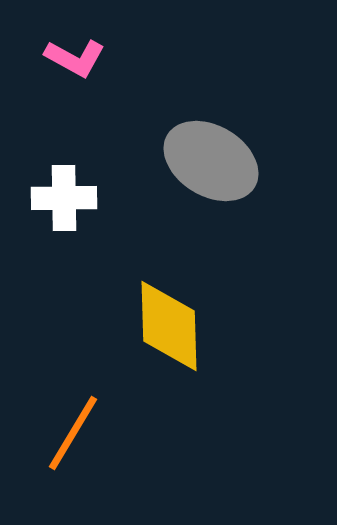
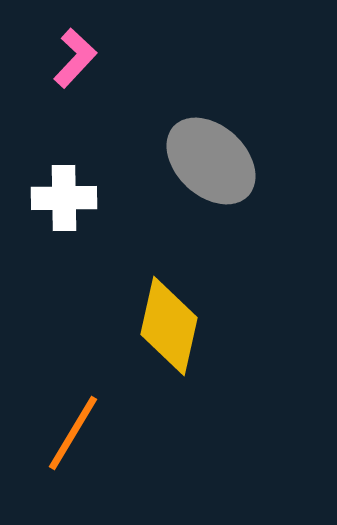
pink L-shape: rotated 76 degrees counterclockwise
gray ellipse: rotated 12 degrees clockwise
yellow diamond: rotated 14 degrees clockwise
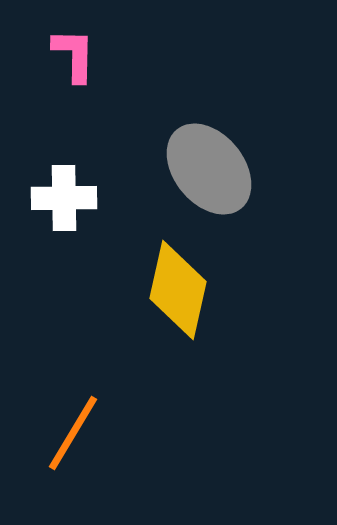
pink L-shape: moved 1 px left, 3 px up; rotated 42 degrees counterclockwise
gray ellipse: moved 2 px left, 8 px down; rotated 8 degrees clockwise
yellow diamond: moved 9 px right, 36 px up
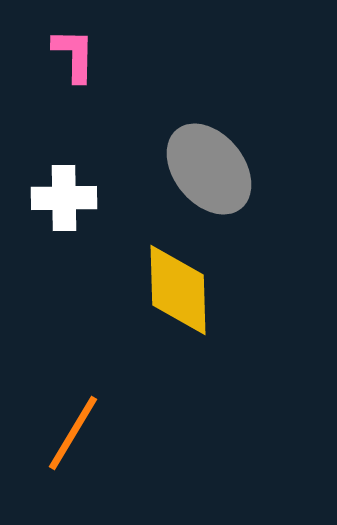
yellow diamond: rotated 14 degrees counterclockwise
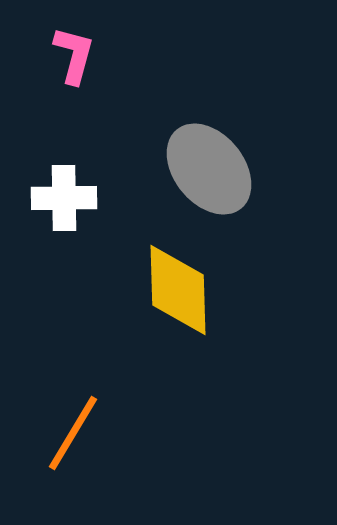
pink L-shape: rotated 14 degrees clockwise
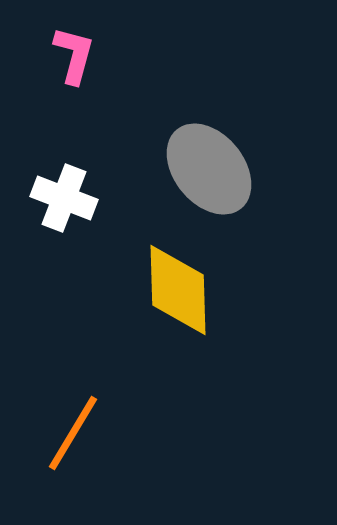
white cross: rotated 22 degrees clockwise
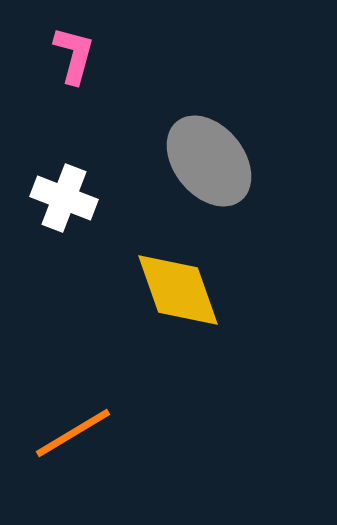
gray ellipse: moved 8 px up
yellow diamond: rotated 18 degrees counterclockwise
orange line: rotated 28 degrees clockwise
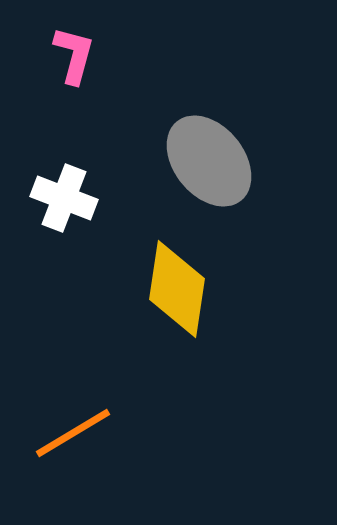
yellow diamond: moved 1 px left, 1 px up; rotated 28 degrees clockwise
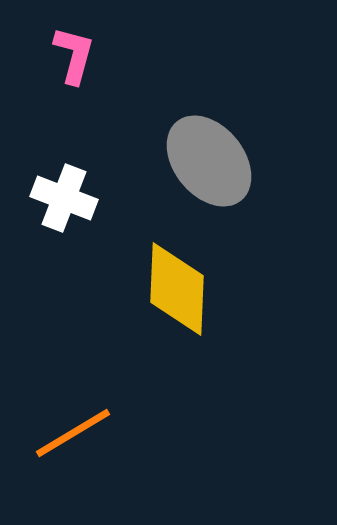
yellow diamond: rotated 6 degrees counterclockwise
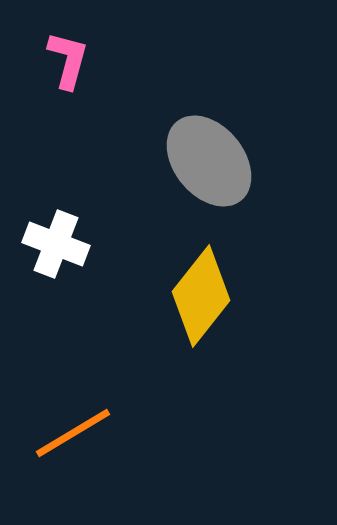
pink L-shape: moved 6 px left, 5 px down
white cross: moved 8 px left, 46 px down
yellow diamond: moved 24 px right, 7 px down; rotated 36 degrees clockwise
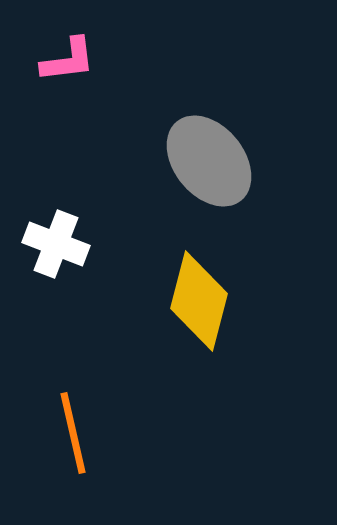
pink L-shape: rotated 68 degrees clockwise
yellow diamond: moved 2 px left, 5 px down; rotated 24 degrees counterclockwise
orange line: rotated 72 degrees counterclockwise
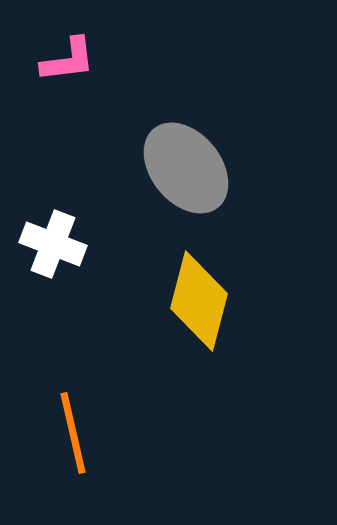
gray ellipse: moved 23 px left, 7 px down
white cross: moved 3 px left
